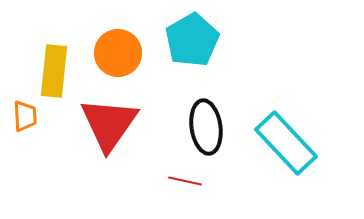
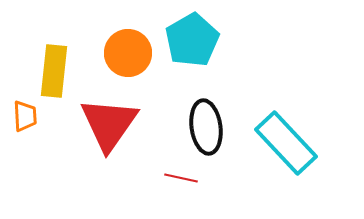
orange circle: moved 10 px right
red line: moved 4 px left, 3 px up
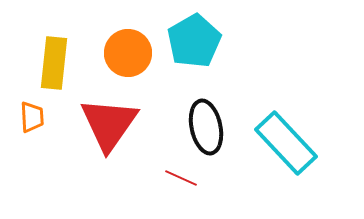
cyan pentagon: moved 2 px right, 1 px down
yellow rectangle: moved 8 px up
orange trapezoid: moved 7 px right, 1 px down
black ellipse: rotated 4 degrees counterclockwise
red line: rotated 12 degrees clockwise
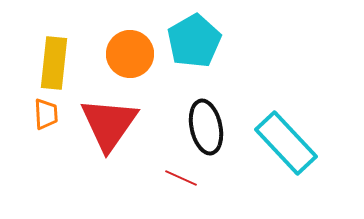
orange circle: moved 2 px right, 1 px down
orange trapezoid: moved 14 px right, 3 px up
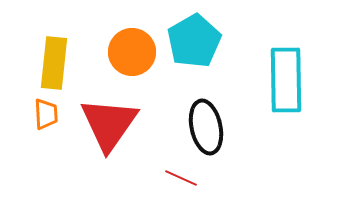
orange circle: moved 2 px right, 2 px up
cyan rectangle: moved 63 px up; rotated 42 degrees clockwise
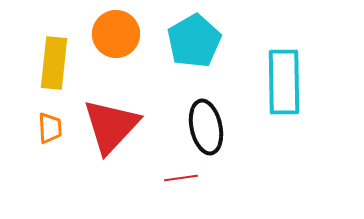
orange circle: moved 16 px left, 18 px up
cyan rectangle: moved 2 px left, 2 px down
orange trapezoid: moved 4 px right, 14 px down
red triangle: moved 2 px right, 2 px down; rotated 8 degrees clockwise
red line: rotated 32 degrees counterclockwise
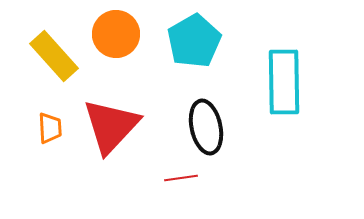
yellow rectangle: moved 7 px up; rotated 48 degrees counterclockwise
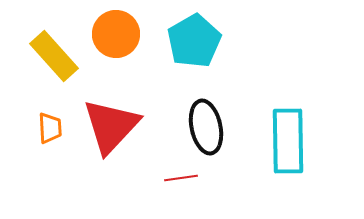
cyan rectangle: moved 4 px right, 59 px down
